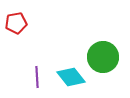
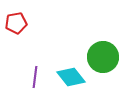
purple line: moved 2 px left; rotated 10 degrees clockwise
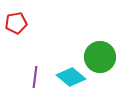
green circle: moved 3 px left
cyan diamond: rotated 12 degrees counterclockwise
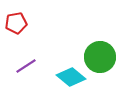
purple line: moved 9 px left, 11 px up; rotated 50 degrees clockwise
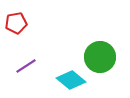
cyan diamond: moved 3 px down
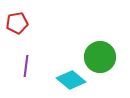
red pentagon: moved 1 px right
purple line: rotated 50 degrees counterclockwise
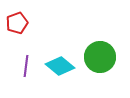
red pentagon: rotated 10 degrees counterclockwise
cyan diamond: moved 11 px left, 14 px up
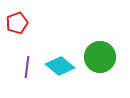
purple line: moved 1 px right, 1 px down
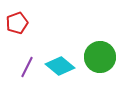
purple line: rotated 20 degrees clockwise
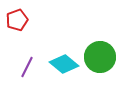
red pentagon: moved 3 px up
cyan diamond: moved 4 px right, 2 px up
